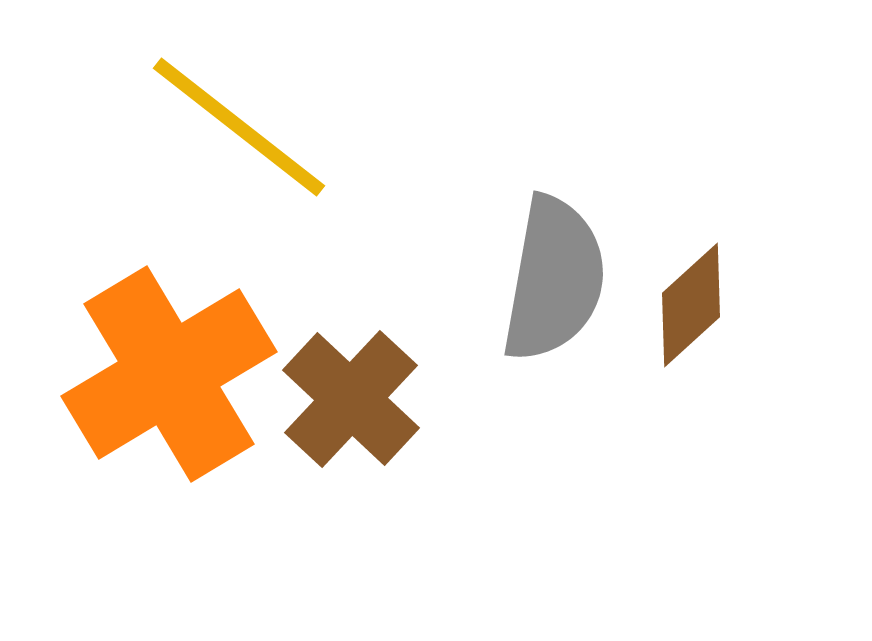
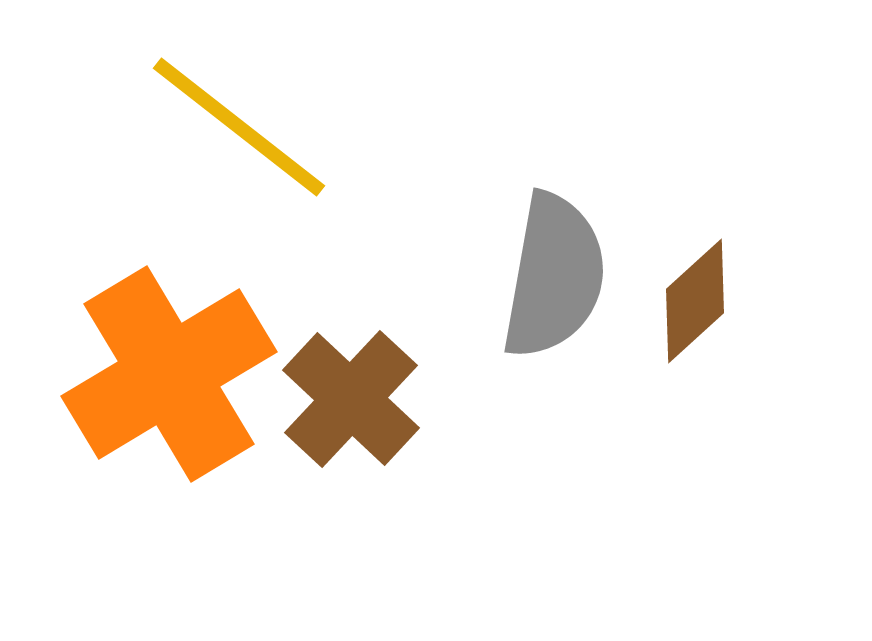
gray semicircle: moved 3 px up
brown diamond: moved 4 px right, 4 px up
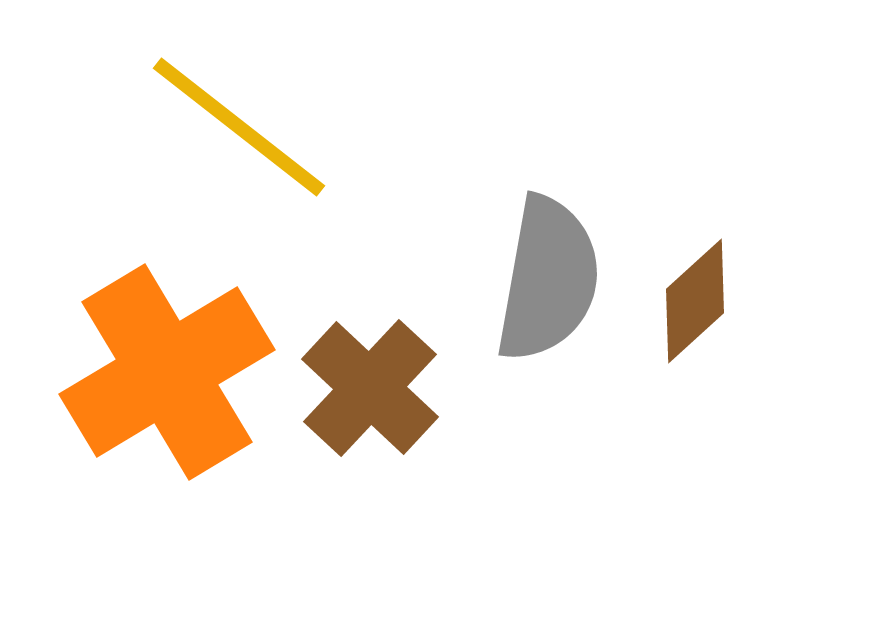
gray semicircle: moved 6 px left, 3 px down
orange cross: moved 2 px left, 2 px up
brown cross: moved 19 px right, 11 px up
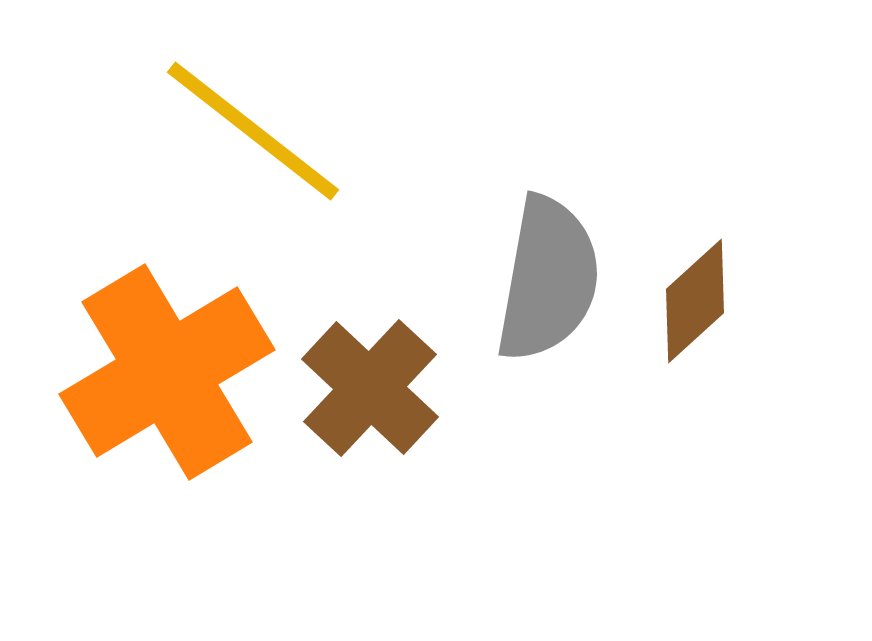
yellow line: moved 14 px right, 4 px down
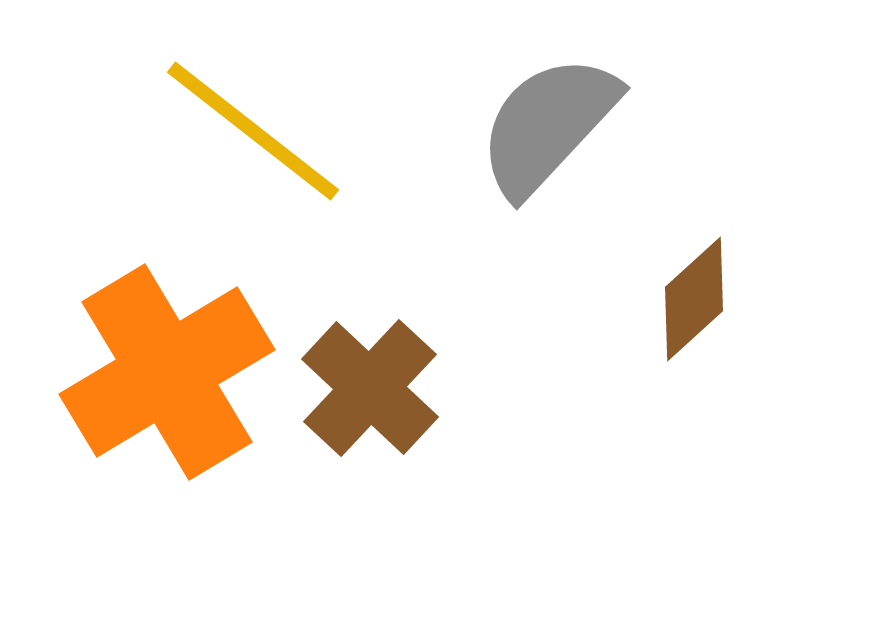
gray semicircle: moved 154 px up; rotated 147 degrees counterclockwise
brown diamond: moved 1 px left, 2 px up
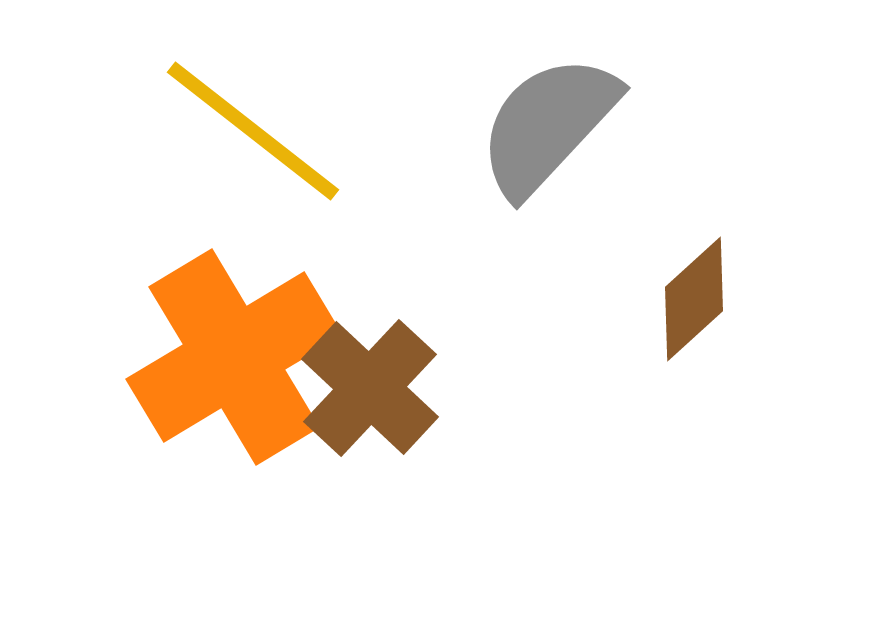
orange cross: moved 67 px right, 15 px up
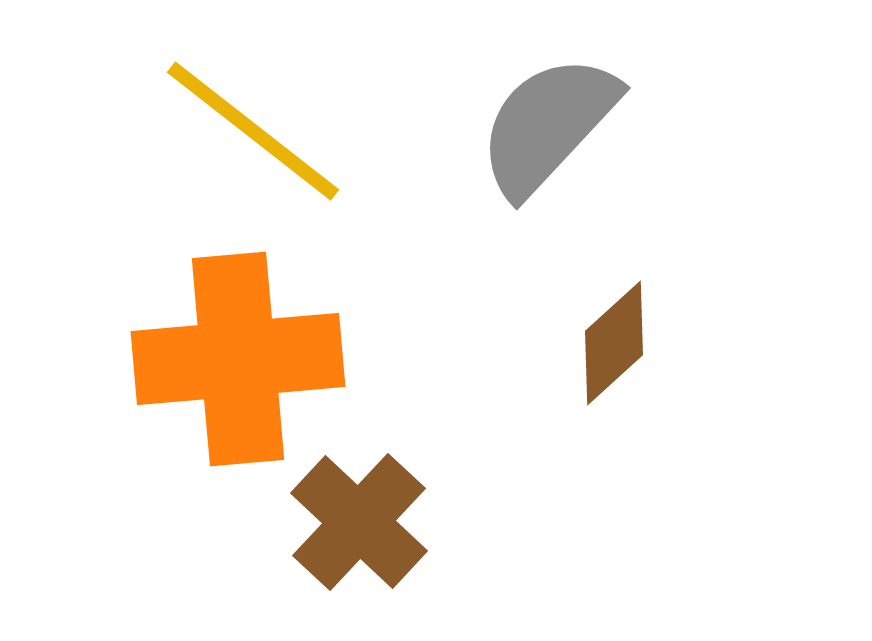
brown diamond: moved 80 px left, 44 px down
orange cross: moved 4 px right, 2 px down; rotated 26 degrees clockwise
brown cross: moved 11 px left, 134 px down
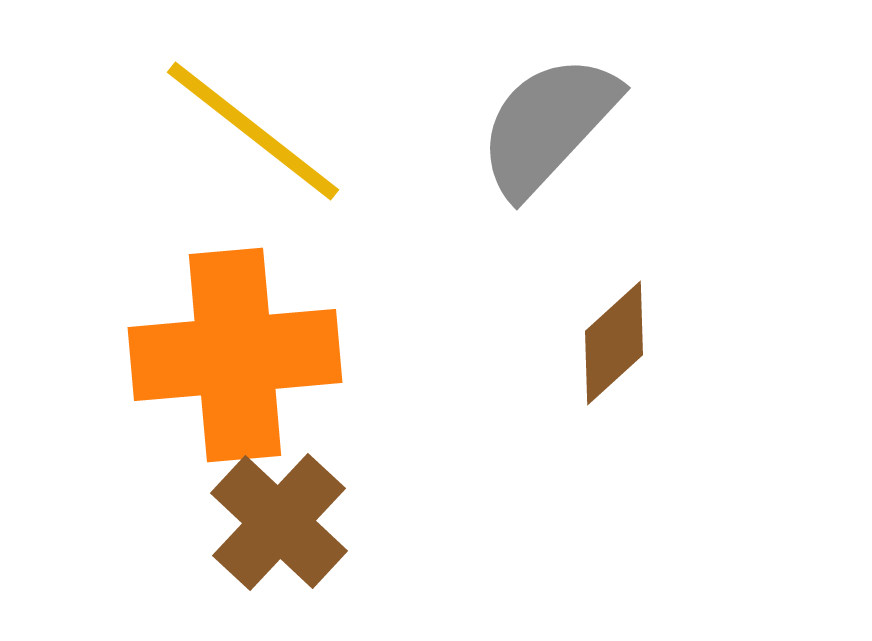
orange cross: moved 3 px left, 4 px up
brown cross: moved 80 px left
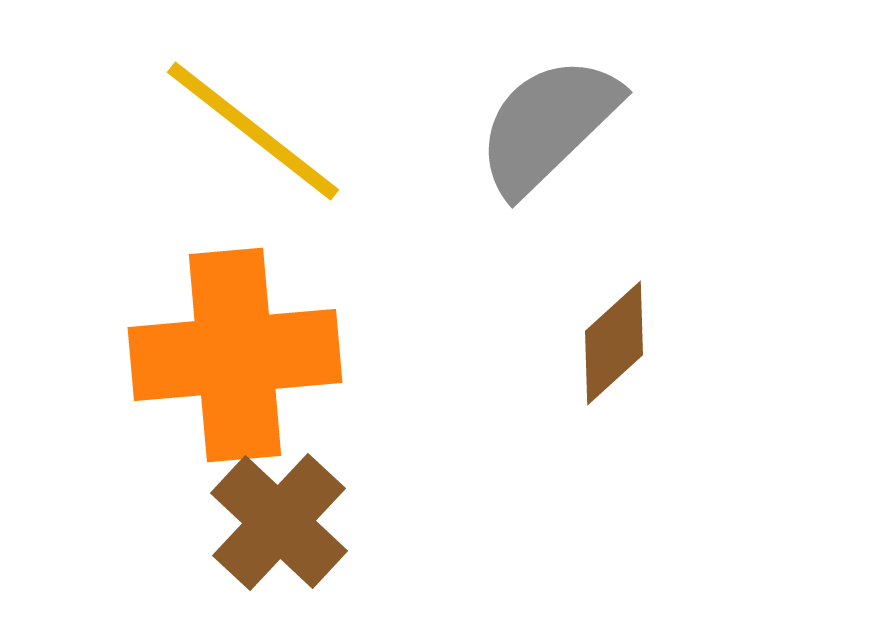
gray semicircle: rotated 3 degrees clockwise
